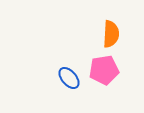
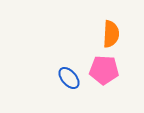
pink pentagon: rotated 12 degrees clockwise
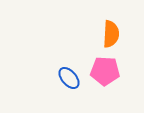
pink pentagon: moved 1 px right, 1 px down
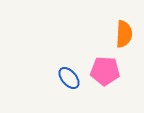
orange semicircle: moved 13 px right
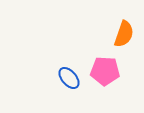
orange semicircle: rotated 16 degrees clockwise
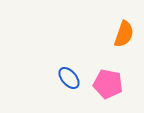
pink pentagon: moved 3 px right, 13 px down; rotated 8 degrees clockwise
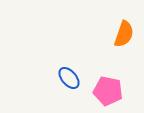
pink pentagon: moved 7 px down
